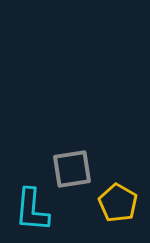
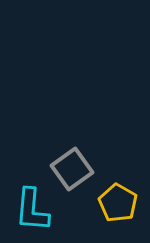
gray square: rotated 27 degrees counterclockwise
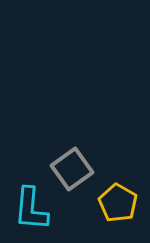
cyan L-shape: moved 1 px left, 1 px up
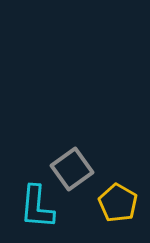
cyan L-shape: moved 6 px right, 2 px up
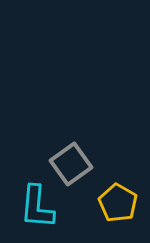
gray square: moved 1 px left, 5 px up
